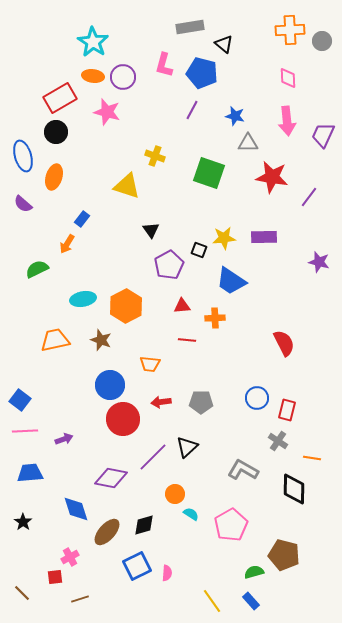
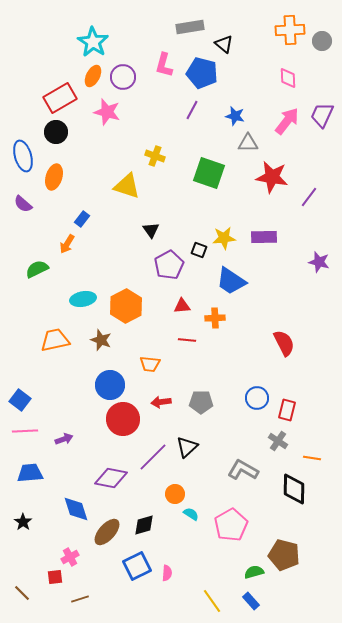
orange ellipse at (93, 76): rotated 70 degrees counterclockwise
pink arrow at (287, 121): rotated 136 degrees counterclockwise
purple trapezoid at (323, 135): moved 1 px left, 20 px up
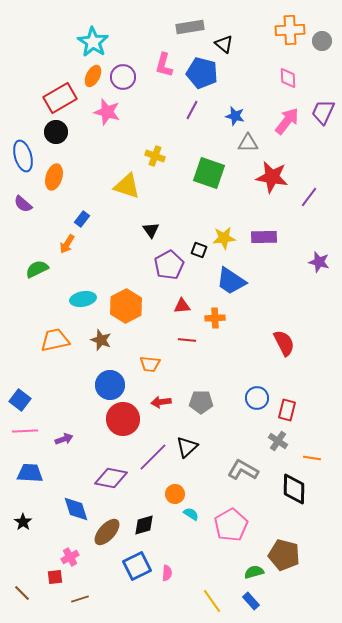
purple trapezoid at (322, 115): moved 1 px right, 3 px up
blue trapezoid at (30, 473): rotated 8 degrees clockwise
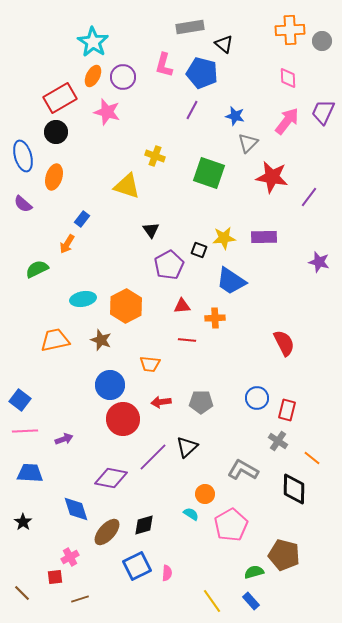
gray triangle at (248, 143): rotated 45 degrees counterclockwise
orange line at (312, 458): rotated 30 degrees clockwise
orange circle at (175, 494): moved 30 px right
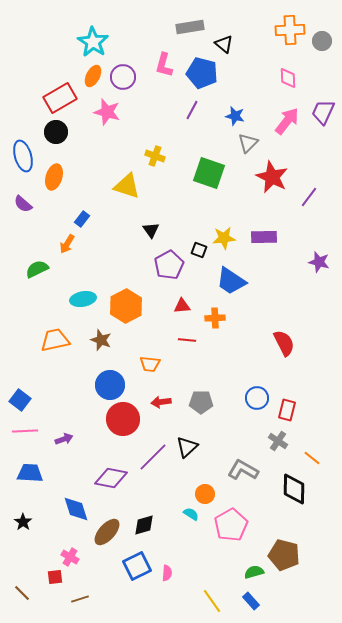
red star at (272, 177): rotated 16 degrees clockwise
pink cross at (70, 557): rotated 30 degrees counterclockwise
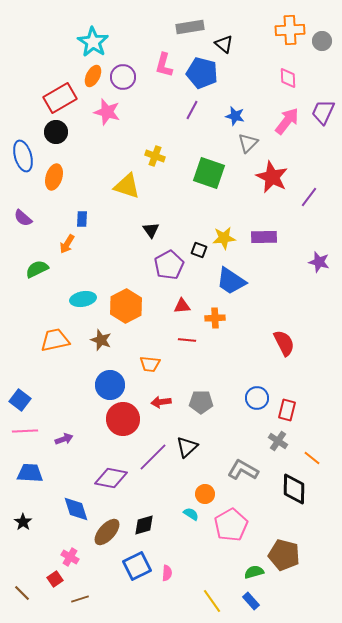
purple semicircle at (23, 204): moved 14 px down
blue rectangle at (82, 219): rotated 35 degrees counterclockwise
red square at (55, 577): moved 2 px down; rotated 28 degrees counterclockwise
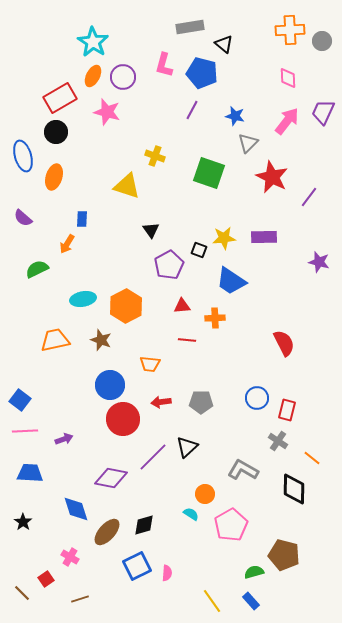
red square at (55, 579): moved 9 px left
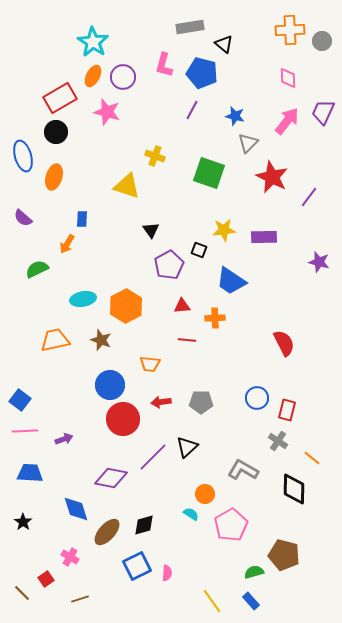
yellow star at (224, 238): moved 8 px up
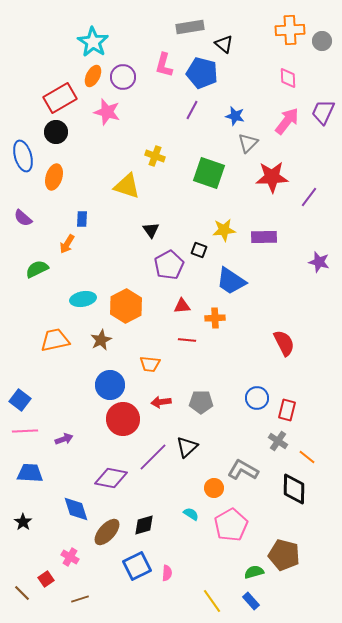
red star at (272, 177): rotated 28 degrees counterclockwise
brown star at (101, 340): rotated 25 degrees clockwise
orange line at (312, 458): moved 5 px left, 1 px up
orange circle at (205, 494): moved 9 px right, 6 px up
